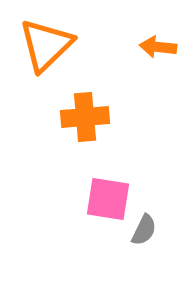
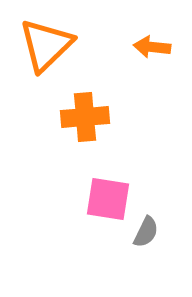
orange arrow: moved 6 px left
gray semicircle: moved 2 px right, 2 px down
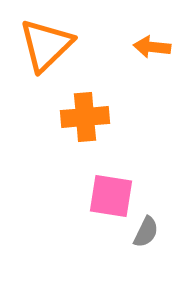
pink square: moved 3 px right, 3 px up
